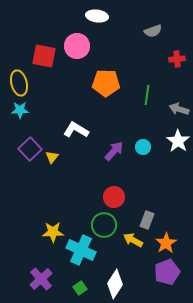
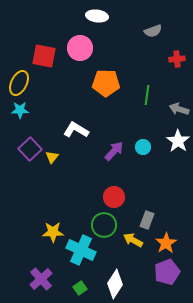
pink circle: moved 3 px right, 2 px down
yellow ellipse: rotated 40 degrees clockwise
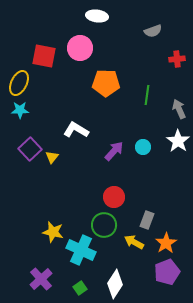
gray arrow: rotated 48 degrees clockwise
yellow star: rotated 15 degrees clockwise
yellow arrow: moved 1 px right, 2 px down
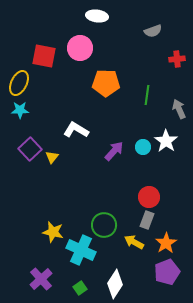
white star: moved 12 px left
red circle: moved 35 px right
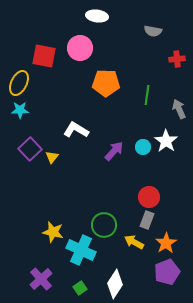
gray semicircle: rotated 30 degrees clockwise
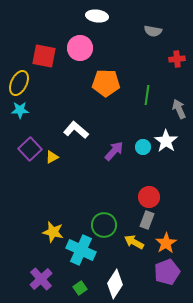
white L-shape: rotated 10 degrees clockwise
yellow triangle: rotated 24 degrees clockwise
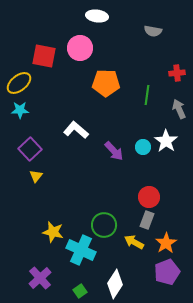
red cross: moved 14 px down
yellow ellipse: rotated 25 degrees clockwise
purple arrow: rotated 95 degrees clockwise
yellow triangle: moved 16 px left, 19 px down; rotated 24 degrees counterclockwise
purple cross: moved 1 px left, 1 px up
green square: moved 3 px down
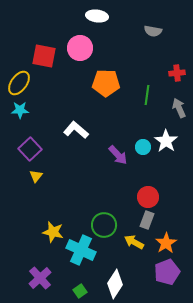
yellow ellipse: rotated 15 degrees counterclockwise
gray arrow: moved 1 px up
purple arrow: moved 4 px right, 4 px down
red circle: moved 1 px left
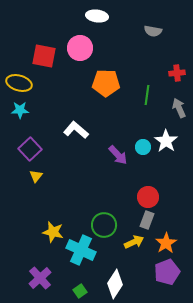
yellow ellipse: rotated 70 degrees clockwise
yellow arrow: rotated 126 degrees clockwise
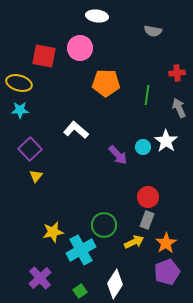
yellow star: rotated 25 degrees counterclockwise
cyan cross: rotated 36 degrees clockwise
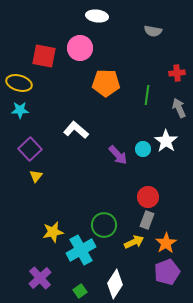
cyan circle: moved 2 px down
